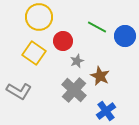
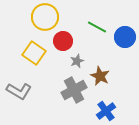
yellow circle: moved 6 px right
blue circle: moved 1 px down
gray cross: rotated 20 degrees clockwise
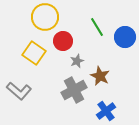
green line: rotated 30 degrees clockwise
gray L-shape: rotated 10 degrees clockwise
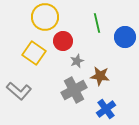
green line: moved 4 px up; rotated 18 degrees clockwise
brown star: rotated 18 degrees counterclockwise
blue cross: moved 2 px up
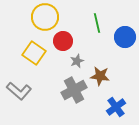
blue cross: moved 10 px right, 2 px up
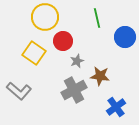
green line: moved 5 px up
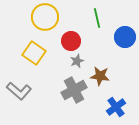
red circle: moved 8 px right
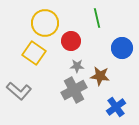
yellow circle: moved 6 px down
blue circle: moved 3 px left, 11 px down
gray star: moved 5 px down; rotated 24 degrees clockwise
